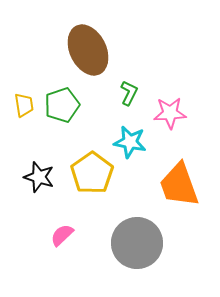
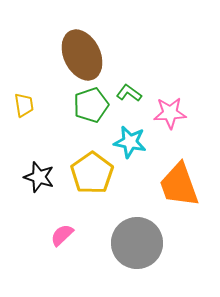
brown ellipse: moved 6 px left, 5 px down
green L-shape: rotated 80 degrees counterclockwise
green pentagon: moved 29 px right
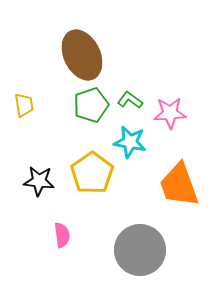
green L-shape: moved 1 px right, 7 px down
black star: moved 4 px down; rotated 12 degrees counterclockwise
pink semicircle: rotated 125 degrees clockwise
gray circle: moved 3 px right, 7 px down
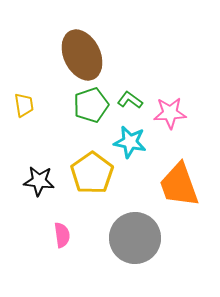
gray circle: moved 5 px left, 12 px up
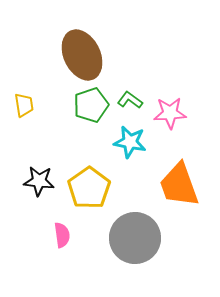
yellow pentagon: moved 3 px left, 15 px down
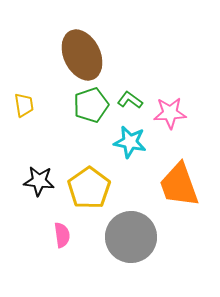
gray circle: moved 4 px left, 1 px up
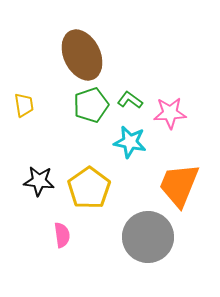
orange trapezoid: rotated 42 degrees clockwise
gray circle: moved 17 px right
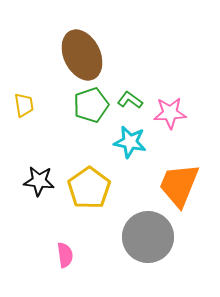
pink semicircle: moved 3 px right, 20 px down
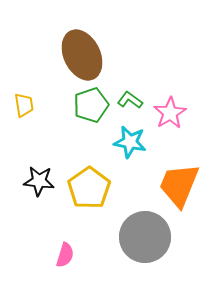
pink star: rotated 28 degrees counterclockwise
gray circle: moved 3 px left
pink semicircle: rotated 25 degrees clockwise
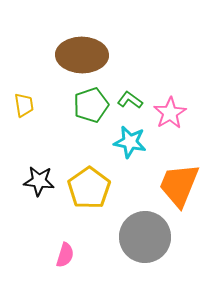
brown ellipse: rotated 63 degrees counterclockwise
